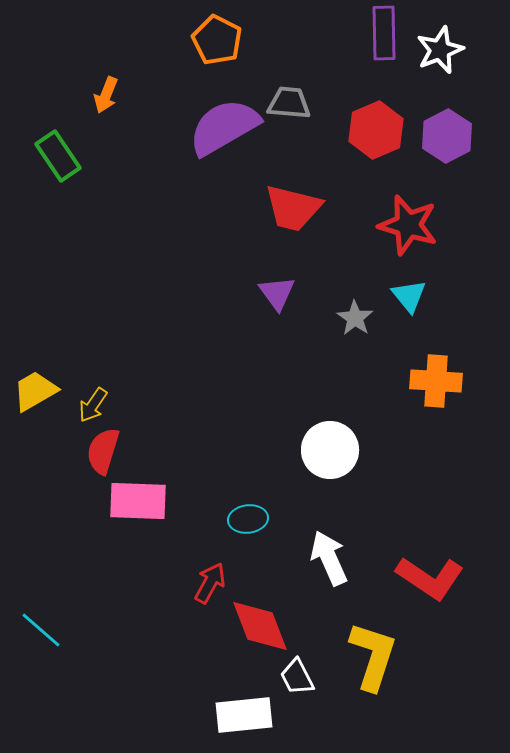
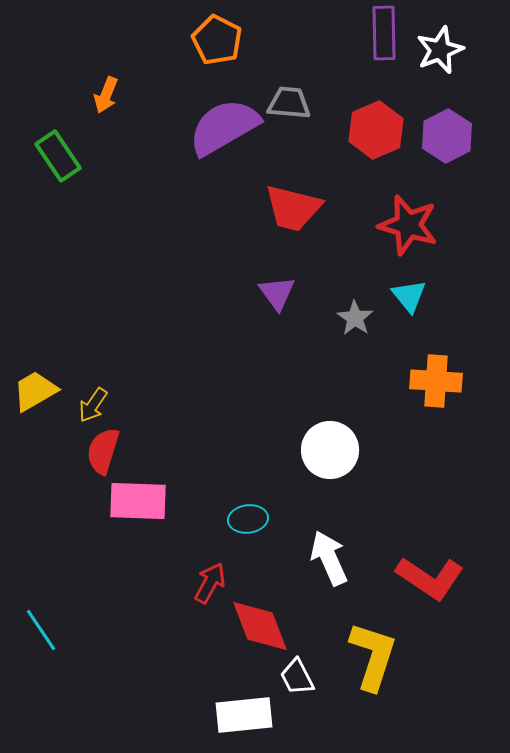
cyan line: rotated 15 degrees clockwise
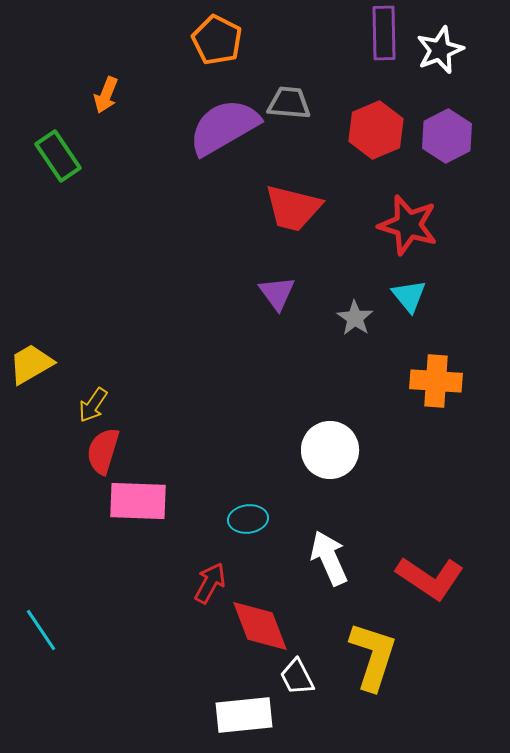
yellow trapezoid: moved 4 px left, 27 px up
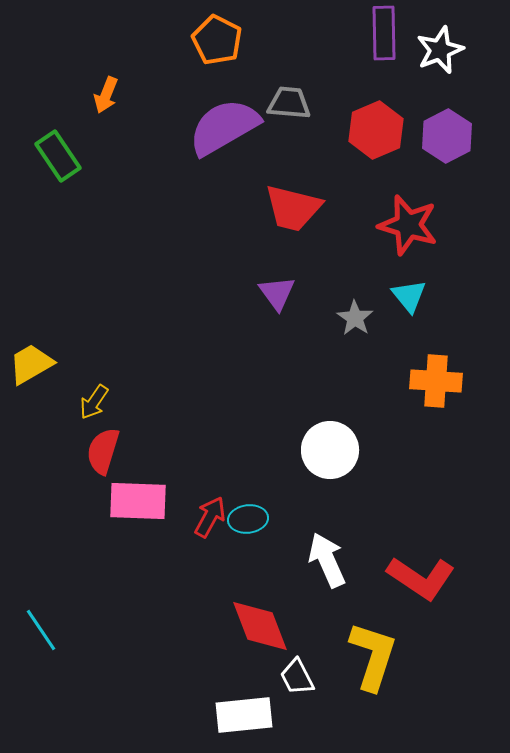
yellow arrow: moved 1 px right, 3 px up
white arrow: moved 2 px left, 2 px down
red L-shape: moved 9 px left
red arrow: moved 66 px up
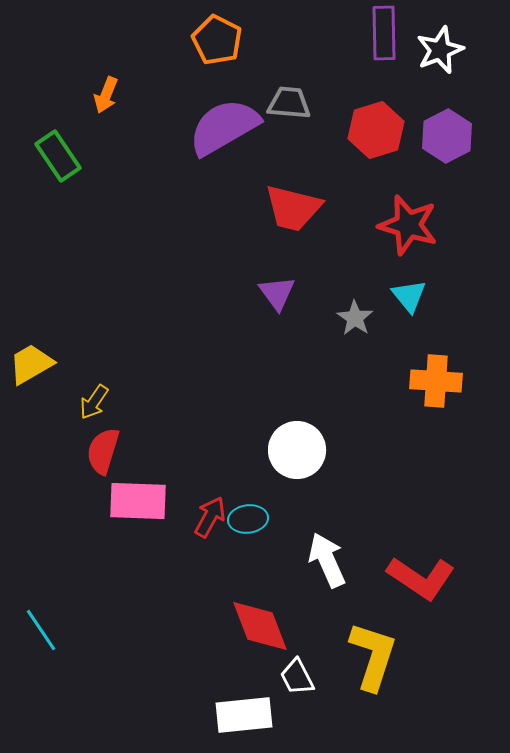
red hexagon: rotated 6 degrees clockwise
white circle: moved 33 px left
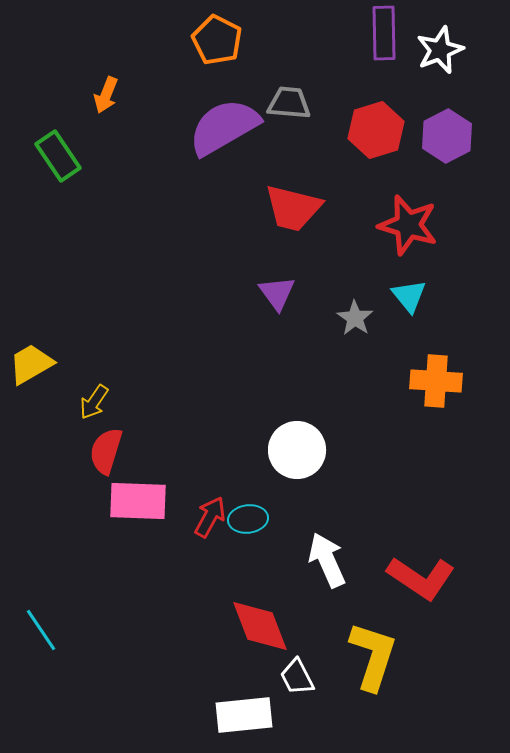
red semicircle: moved 3 px right
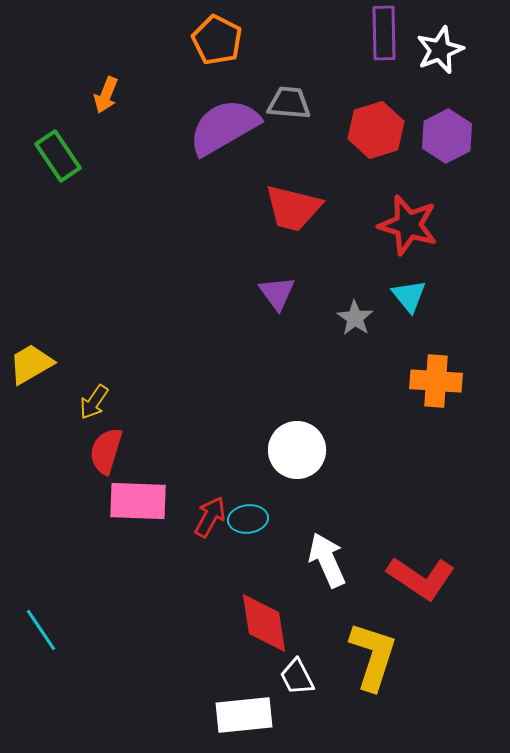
red diamond: moved 4 px right, 3 px up; rotated 12 degrees clockwise
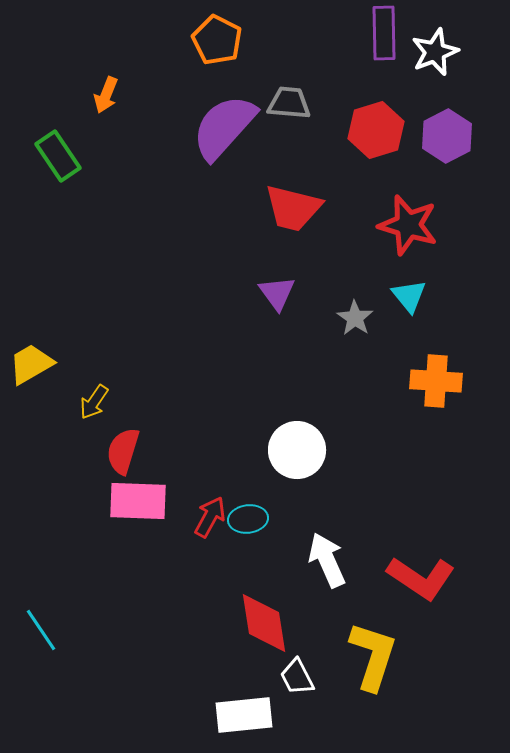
white star: moved 5 px left, 2 px down
purple semicircle: rotated 18 degrees counterclockwise
red semicircle: moved 17 px right
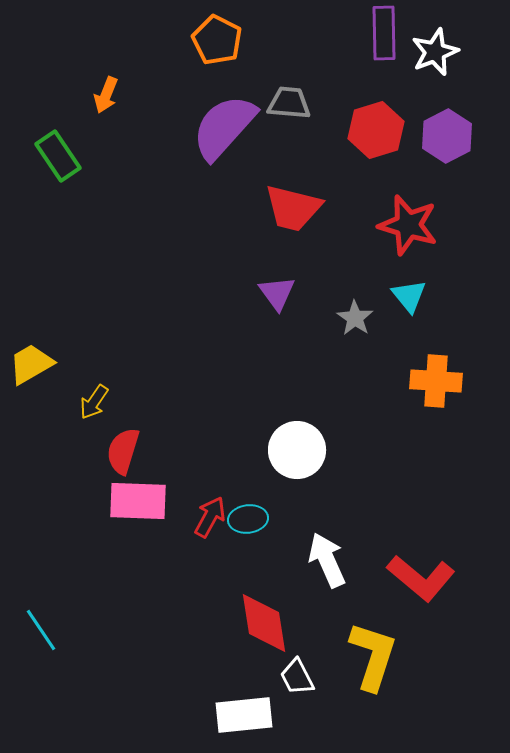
red L-shape: rotated 6 degrees clockwise
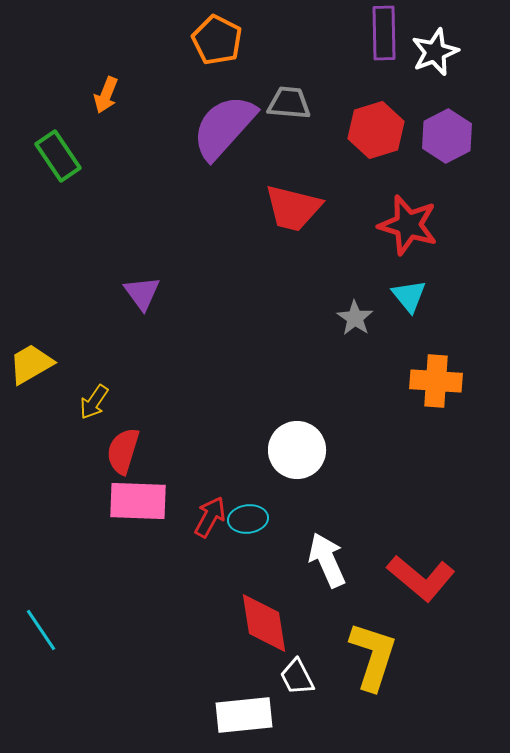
purple triangle: moved 135 px left
